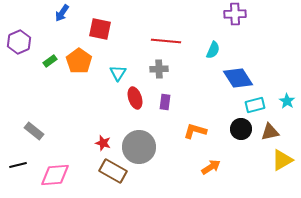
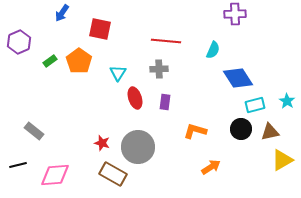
red star: moved 1 px left
gray circle: moved 1 px left
brown rectangle: moved 3 px down
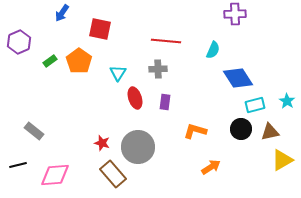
gray cross: moved 1 px left
brown rectangle: rotated 20 degrees clockwise
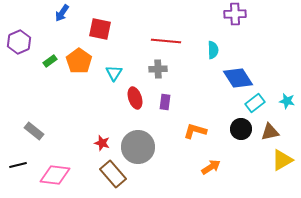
cyan semicircle: rotated 24 degrees counterclockwise
cyan triangle: moved 4 px left
cyan star: rotated 21 degrees counterclockwise
cyan rectangle: moved 2 px up; rotated 24 degrees counterclockwise
pink diamond: rotated 12 degrees clockwise
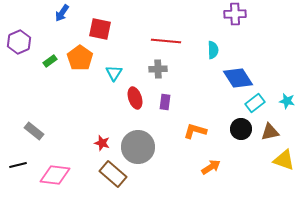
orange pentagon: moved 1 px right, 3 px up
yellow triangle: moved 2 px right; rotated 50 degrees clockwise
brown rectangle: rotated 8 degrees counterclockwise
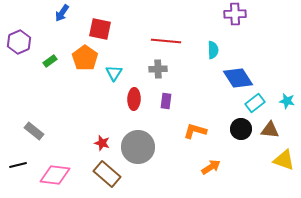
orange pentagon: moved 5 px right
red ellipse: moved 1 px left, 1 px down; rotated 20 degrees clockwise
purple rectangle: moved 1 px right, 1 px up
brown triangle: moved 2 px up; rotated 18 degrees clockwise
brown rectangle: moved 6 px left
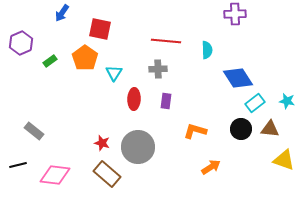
purple hexagon: moved 2 px right, 1 px down
cyan semicircle: moved 6 px left
brown triangle: moved 1 px up
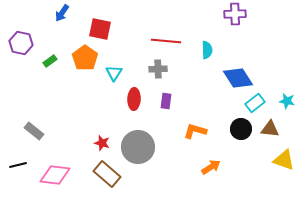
purple hexagon: rotated 25 degrees counterclockwise
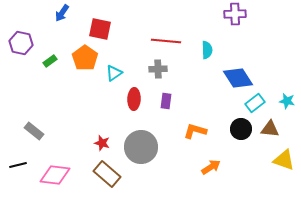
cyan triangle: rotated 24 degrees clockwise
gray circle: moved 3 px right
